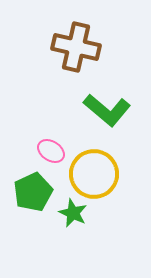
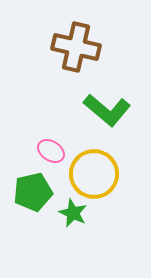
green pentagon: rotated 12 degrees clockwise
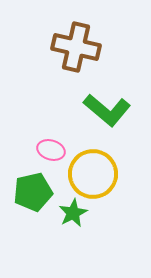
pink ellipse: moved 1 px up; rotated 16 degrees counterclockwise
yellow circle: moved 1 px left
green star: rotated 20 degrees clockwise
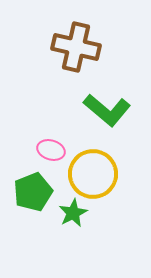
green pentagon: rotated 9 degrees counterclockwise
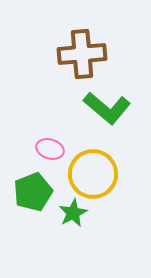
brown cross: moved 6 px right, 7 px down; rotated 18 degrees counterclockwise
green L-shape: moved 2 px up
pink ellipse: moved 1 px left, 1 px up
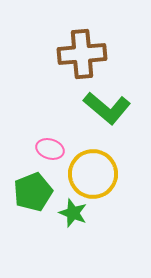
green star: rotated 24 degrees counterclockwise
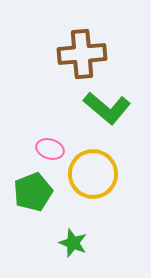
green star: moved 30 px down
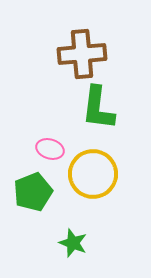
green L-shape: moved 9 px left; rotated 57 degrees clockwise
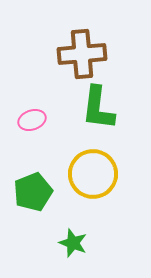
pink ellipse: moved 18 px left, 29 px up; rotated 36 degrees counterclockwise
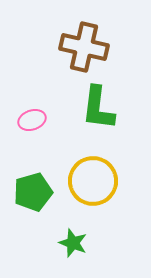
brown cross: moved 2 px right, 7 px up; rotated 18 degrees clockwise
yellow circle: moved 7 px down
green pentagon: rotated 6 degrees clockwise
